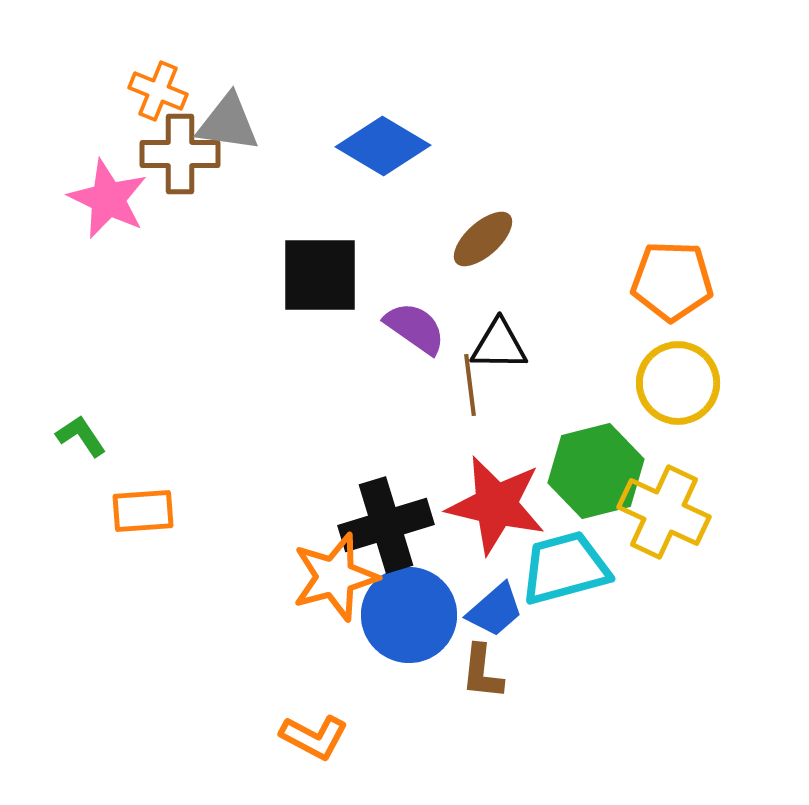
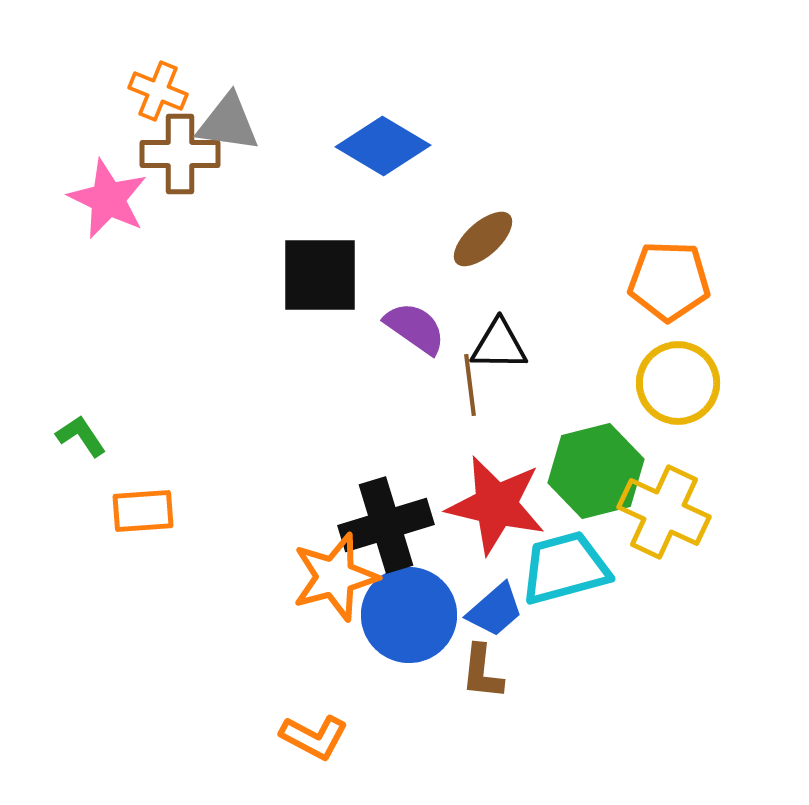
orange pentagon: moved 3 px left
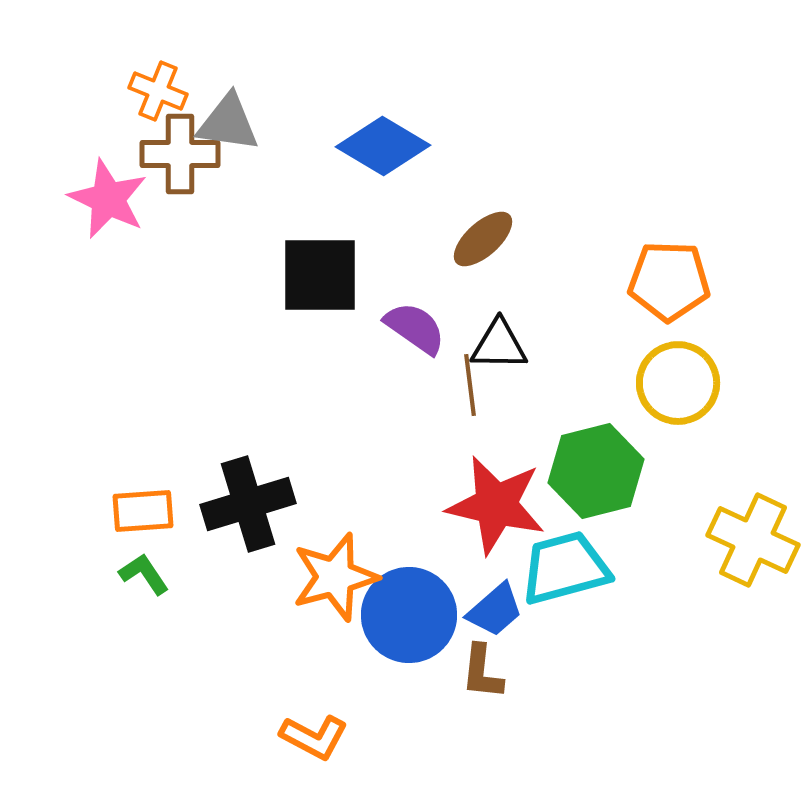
green L-shape: moved 63 px right, 138 px down
yellow cross: moved 89 px right, 28 px down
black cross: moved 138 px left, 21 px up
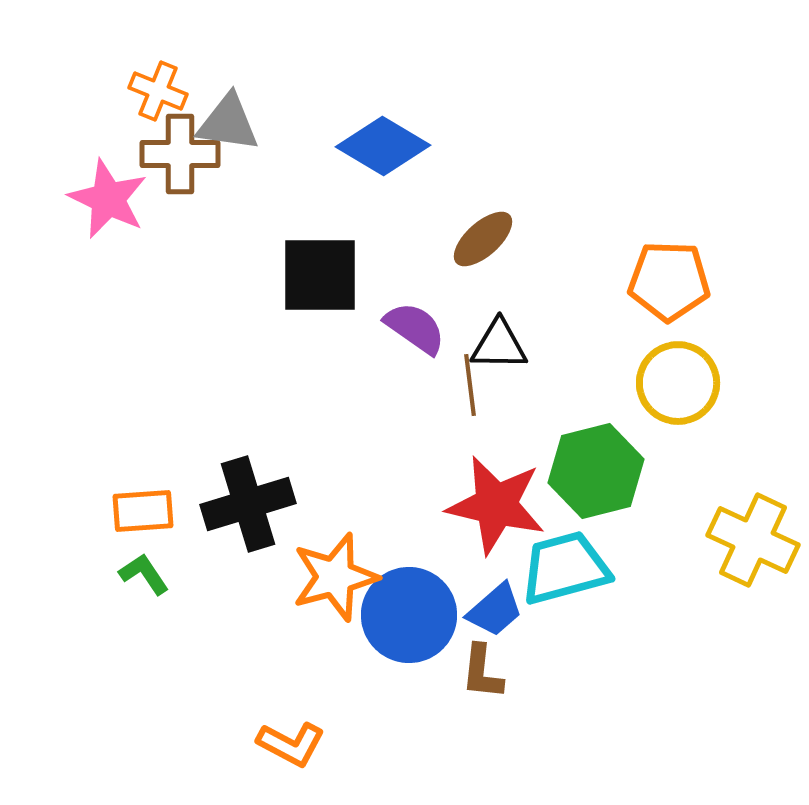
orange L-shape: moved 23 px left, 7 px down
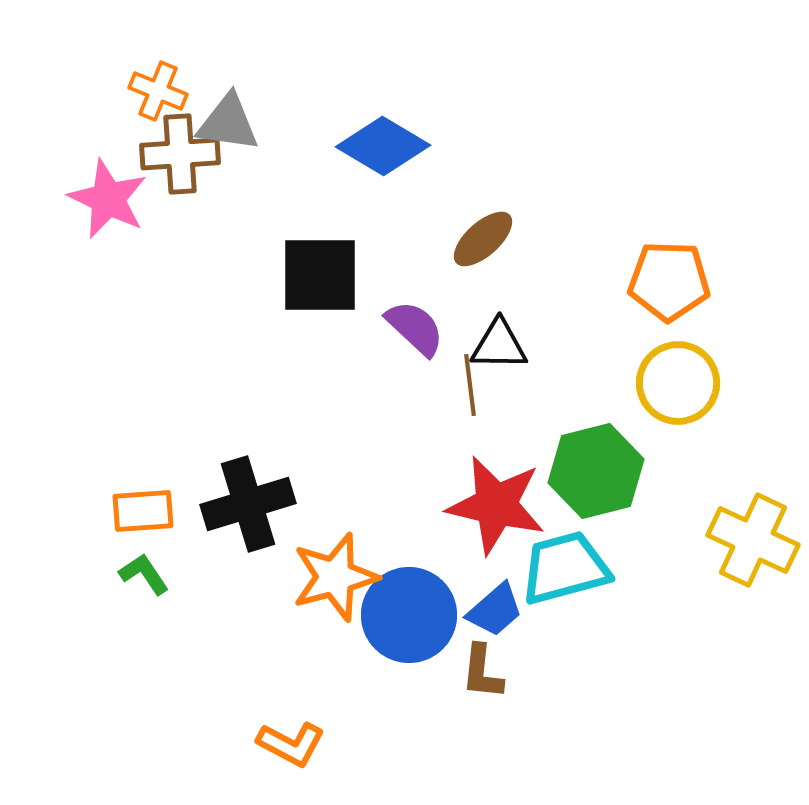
brown cross: rotated 4 degrees counterclockwise
purple semicircle: rotated 8 degrees clockwise
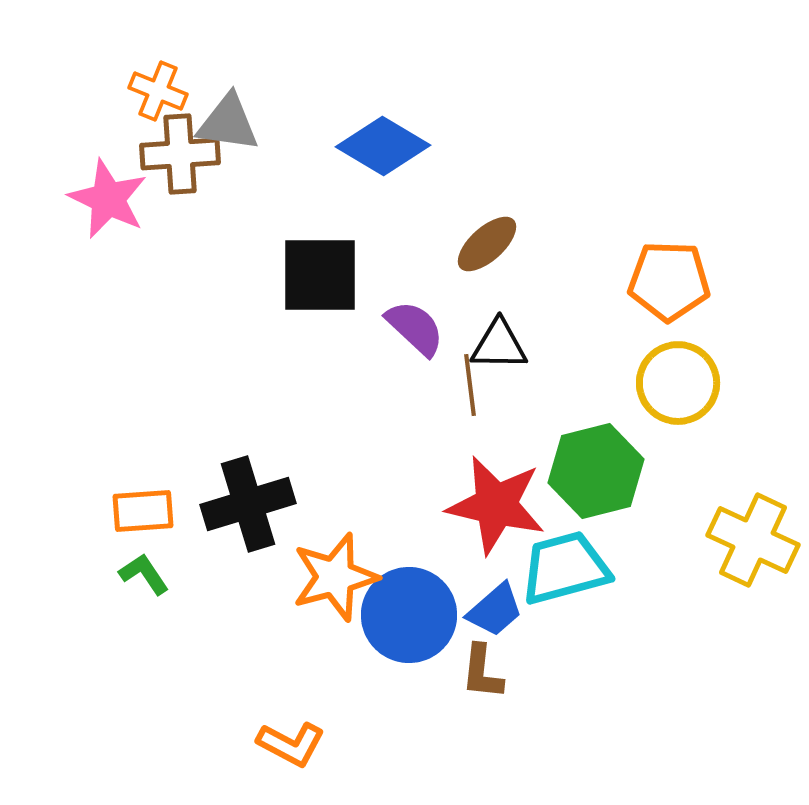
brown ellipse: moved 4 px right, 5 px down
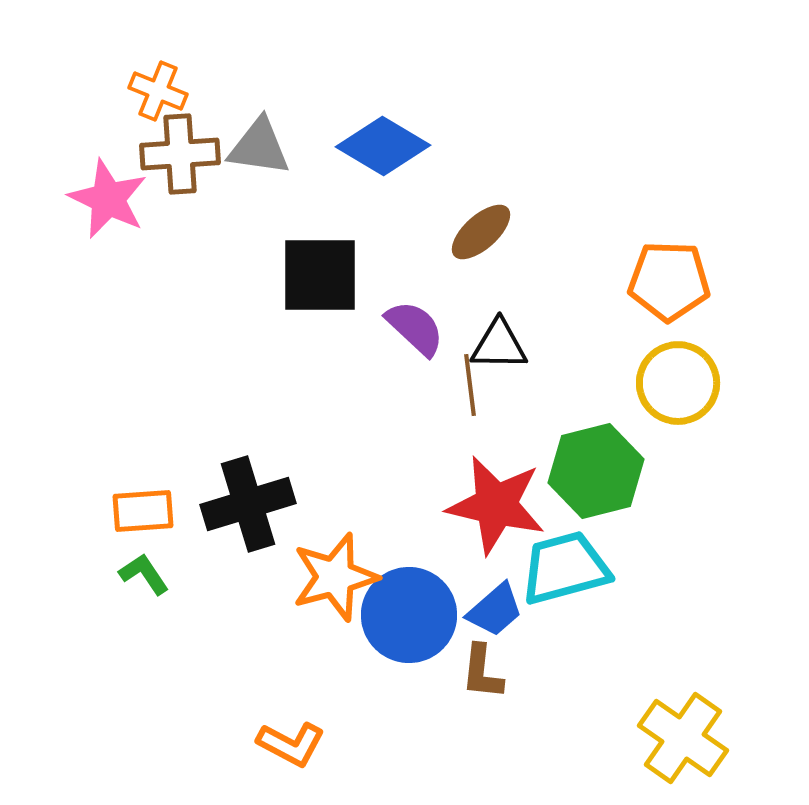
gray triangle: moved 31 px right, 24 px down
brown ellipse: moved 6 px left, 12 px up
yellow cross: moved 70 px left, 198 px down; rotated 10 degrees clockwise
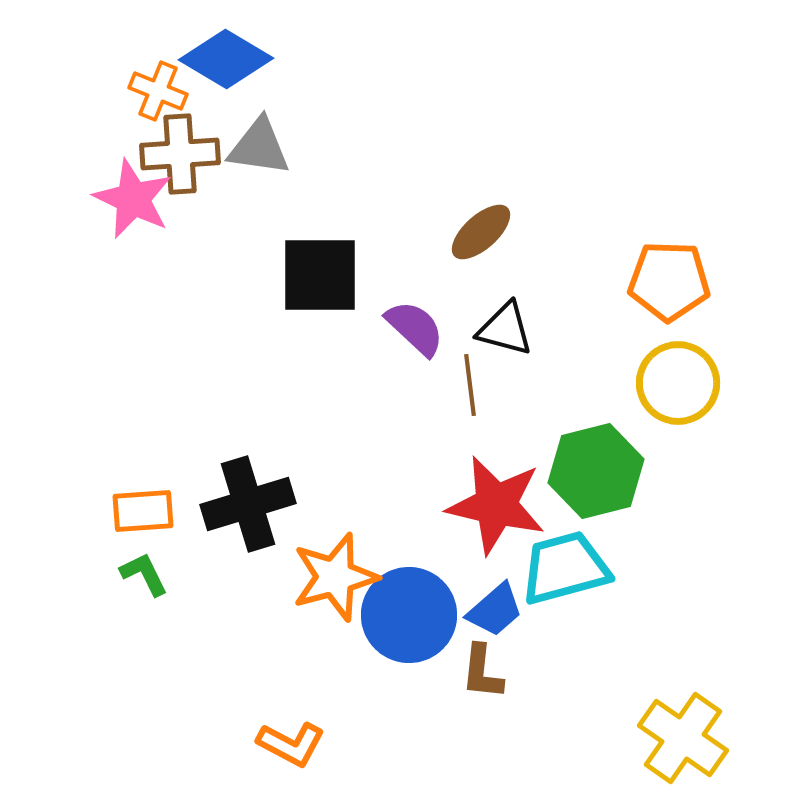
blue diamond: moved 157 px left, 87 px up
pink star: moved 25 px right
black triangle: moved 6 px right, 16 px up; rotated 14 degrees clockwise
green L-shape: rotated 8 degrees clockwise
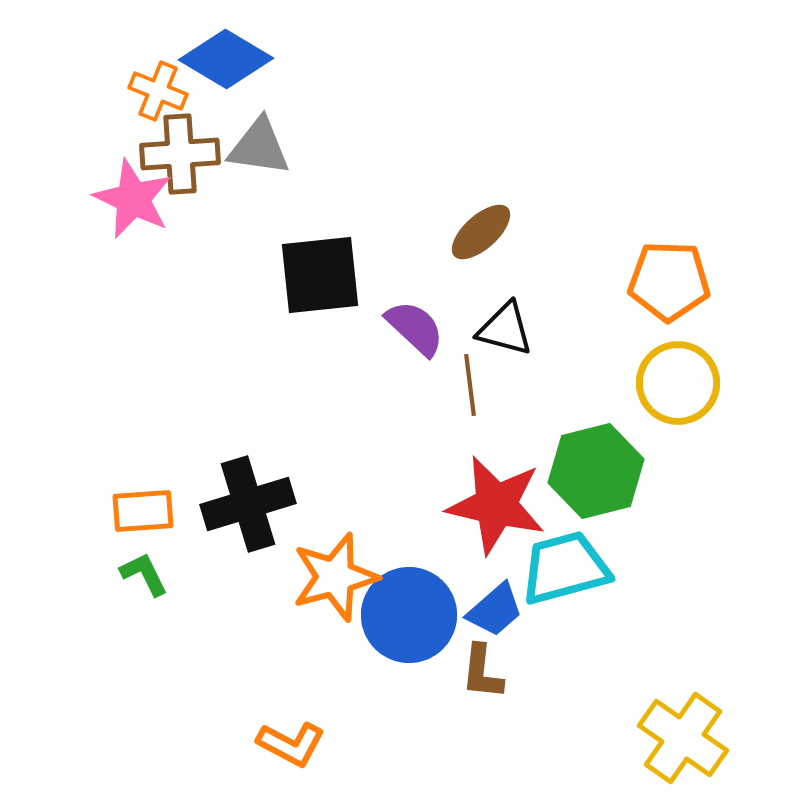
black square: rotated 6 degrees counterclockwise
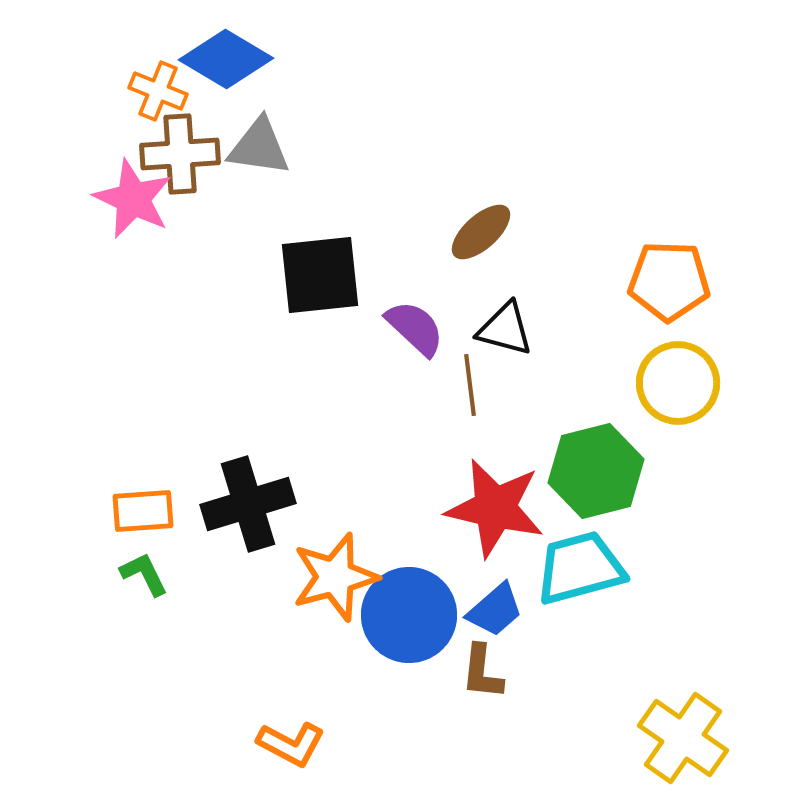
red star: moved 1 px left, 3 px down
cyan trapezoid: moved 15 px right
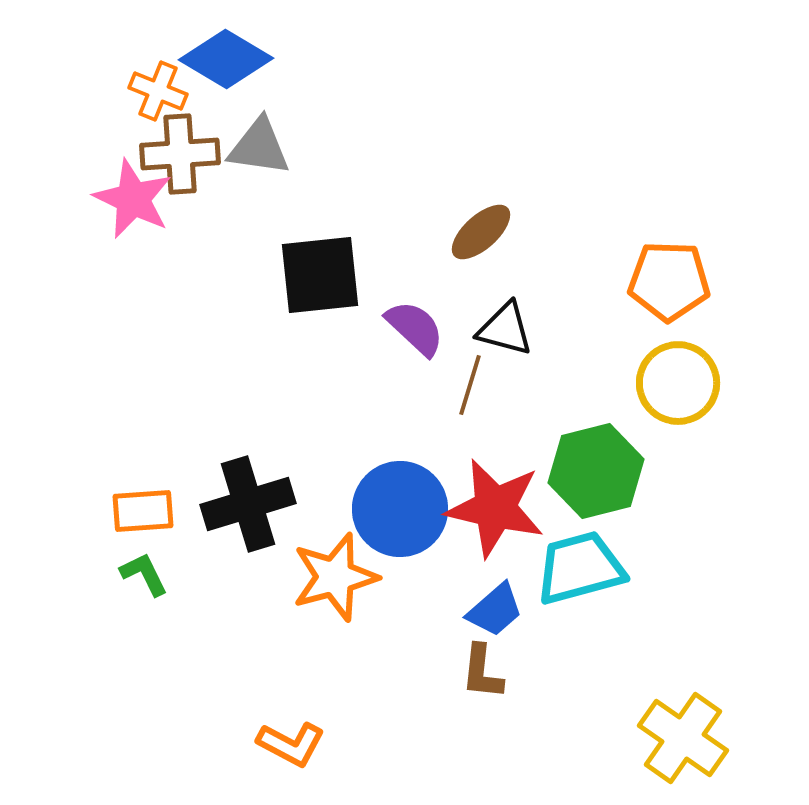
brown line: rotated 24 degrees clockwise
blue circle: moved 9 px left, 106 px up
